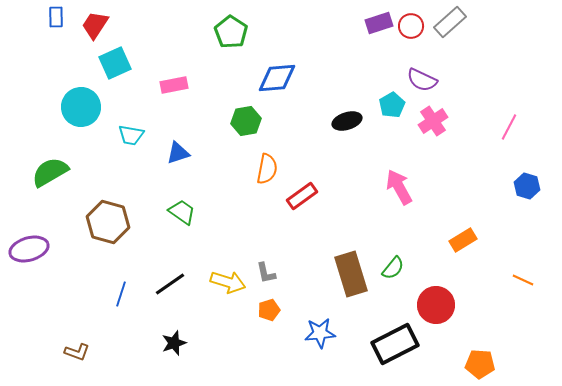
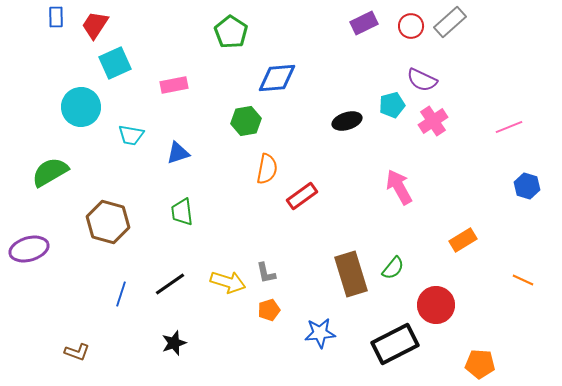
purple rectangle at (379, 23): moved 15 px left; rotated 8 degrees counterclockwise
cyan pentagon at (392, 105): rotated 15 degrees clockwise
pink line at (509, 127): rotated 40 degrees clockwise
green trapezoid at (182, 212): rotated 132 degrees counterclockwise
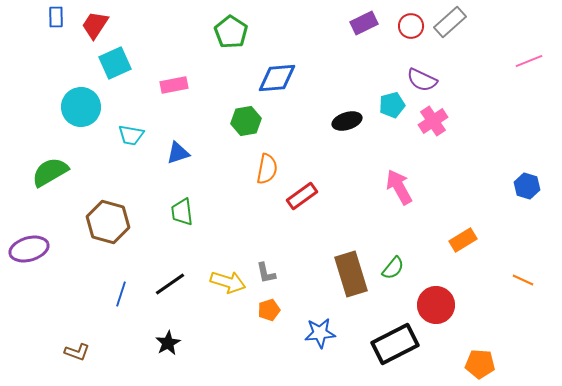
pink line at (509, 127): moved 20 px right, 66 px up
black star at (174, 343): moved 6 px left; rotated 10 degrees counterclockwise
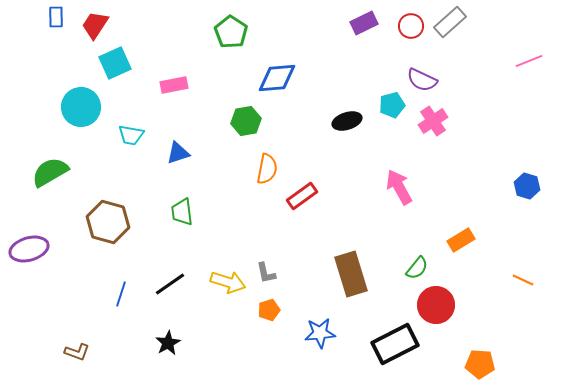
orange rectangle at (463, 240): moved 2 px left
green semicircle at (393, 268): moved 24 px right
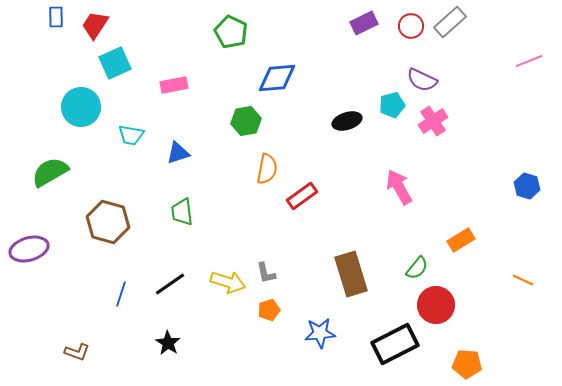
green pentagon at (231, 32): rotated 8 degrees counterclockwise
black star at (168, 343): rotated 10 degrees counterclockwise
orange pentagon at (480, 364): moved 13 px left
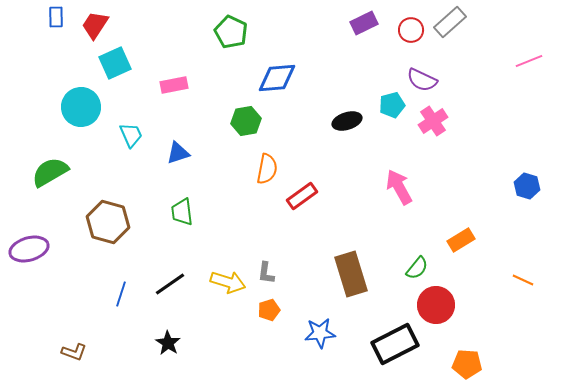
red circle at (411, 26): moved 4 px down
cyan trapezoid at (131, 135): rotated 124 degrees counterclockwise
gray L-shape at (266, 273): rotated 20 degrees clockwise
brown L-shape at (77, 352): moved 3 px left
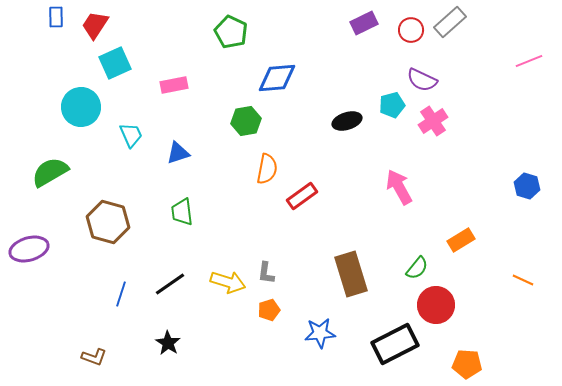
brown L-shape at (74, 352): moved 20 px right, 5 px down
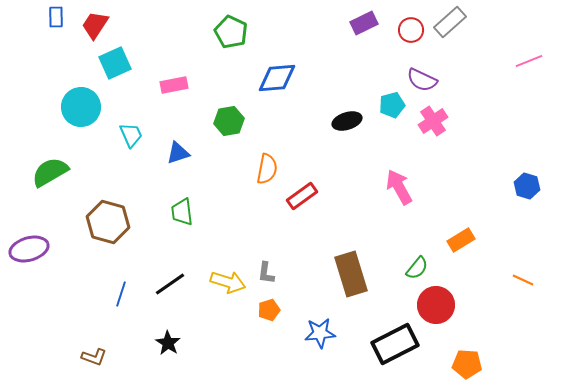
green hexagon at (246, 121): moved 17 px left
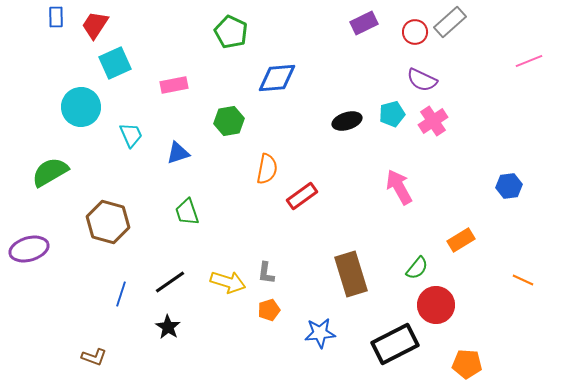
red circle at (411, 30): moved 4 px right, 2 px down
cyan pentagon at (392, 105): moved 9 px down
blue hexagon at (527, 186): moved 18 px left; rotated 25 degrees counterclockwise
green trapezoid at (182, 212): moved 5 px right; rotated 12 degrees counterclockwise
black line at (170, 284): moved 2 px up
black star at (168, 343): moved 16 px up
